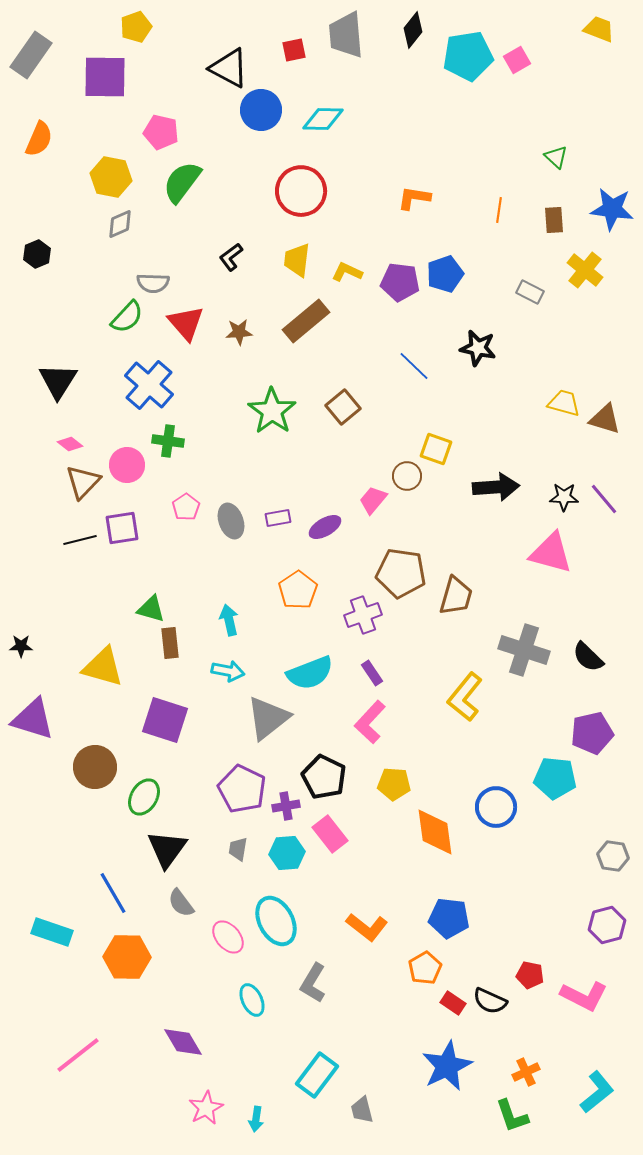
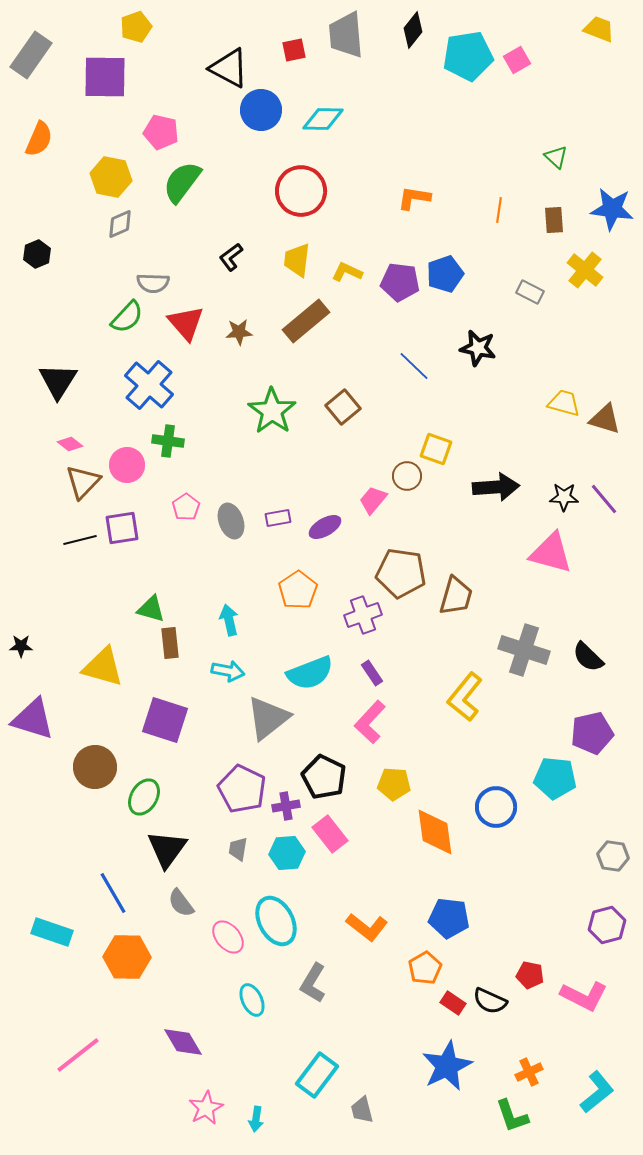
orange cross at (526, 1072): moved 3 px right
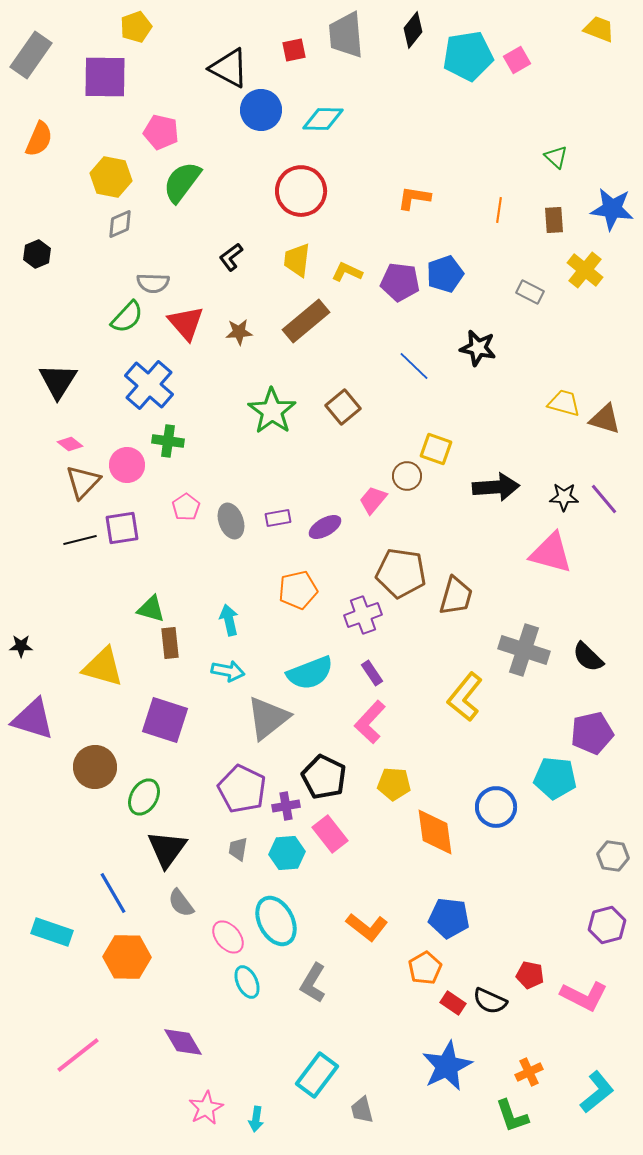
orange pentagon at (298, 590): rotated 21 degrees clockwise
cyan ellipse at (252, 1000): moved 5 px left, 18 px up
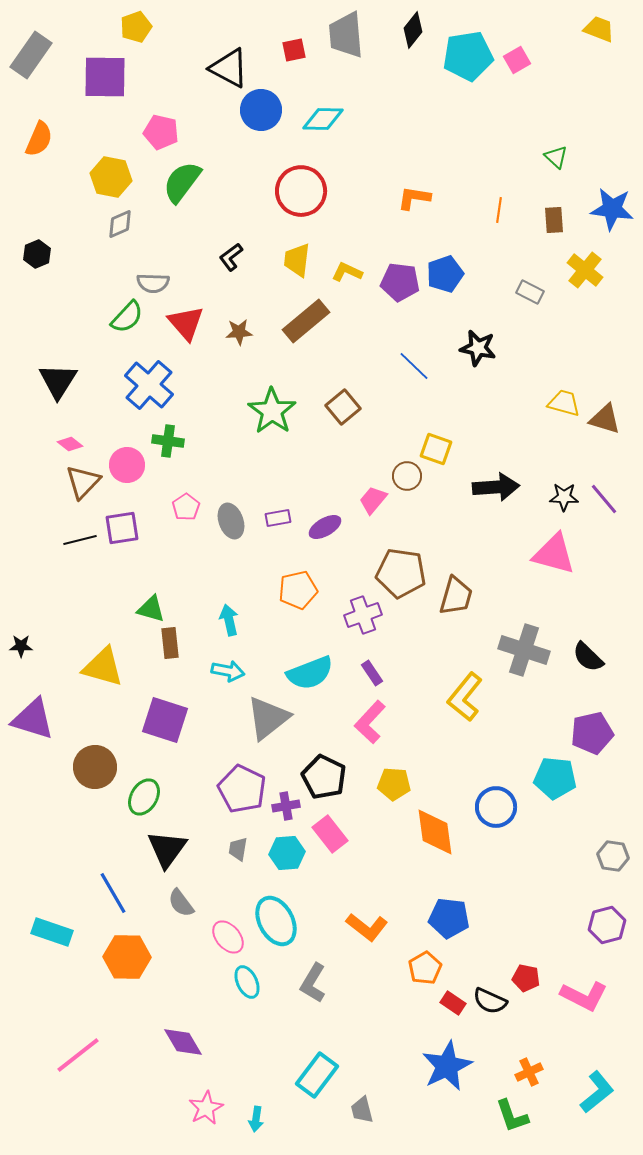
pink triangle at (551, 553): moved 3 px right, 1 px down
red pentagon at (530, 975): moved 4 px left, 3 px down
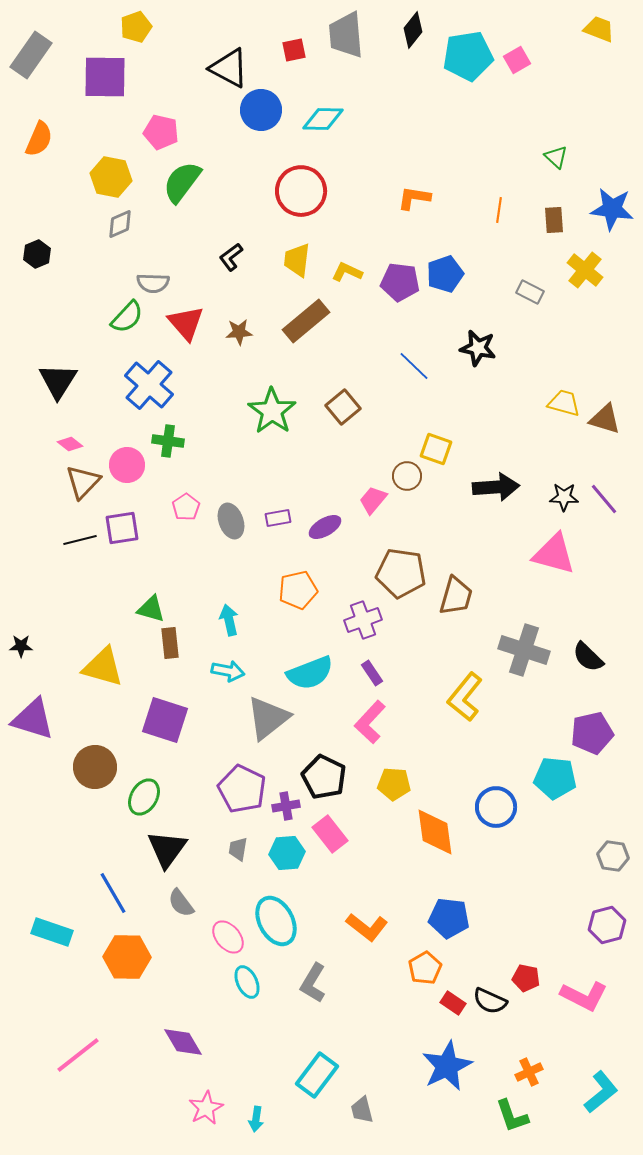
purple cross at (363, 615): moved 5 px down
cyan L-shape at (597, 1092): moved 4 px right
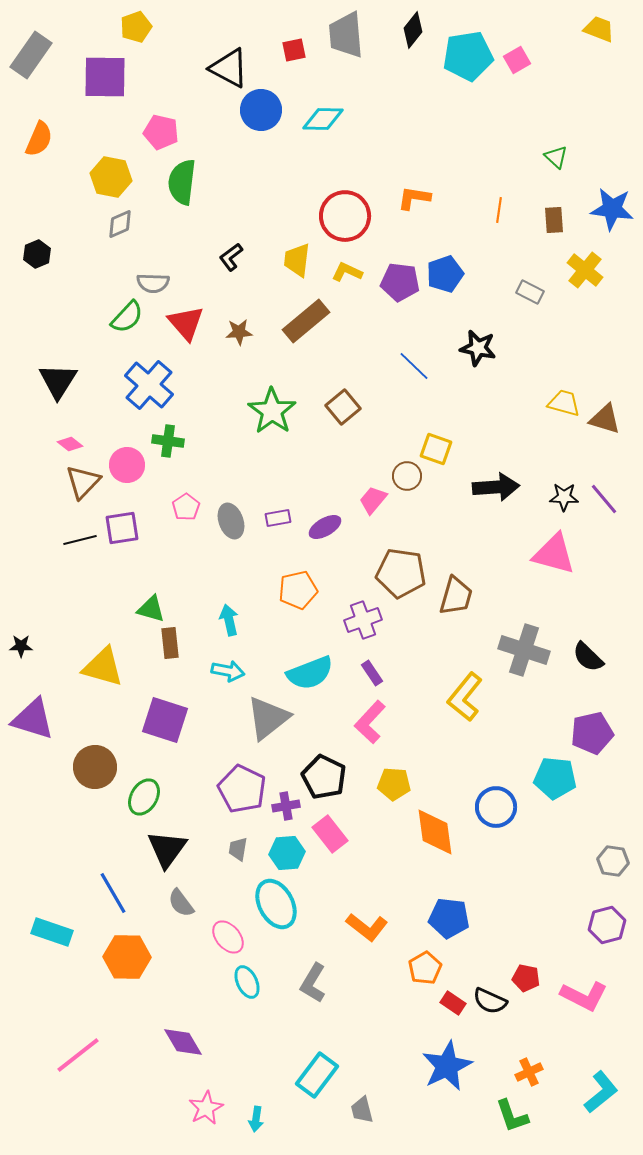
green semicircle at (182, 182): rotated 30 degrees counterclockwise
red circle at (301, 191): moved 44 px right, 25 px down
gray hexagon at (613, 856): moved 5 px down
cyan ellipse at (276, 921): moved 17 px up
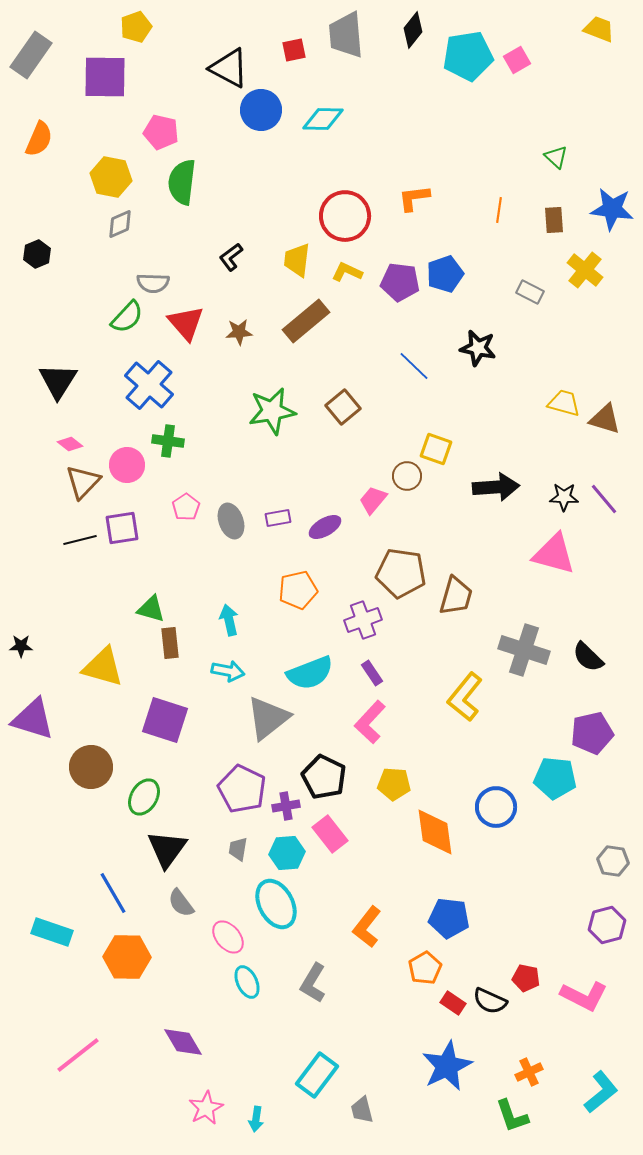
orange L-shape at (414, 198): rotated 16 degrees counterclockwise
green star at (272, 411): rotated 27 degrees clockwise
brown circle at (95, 767): moved 4 px left
orange L-shape at (367, 927): rotated 90 degrees clockwise
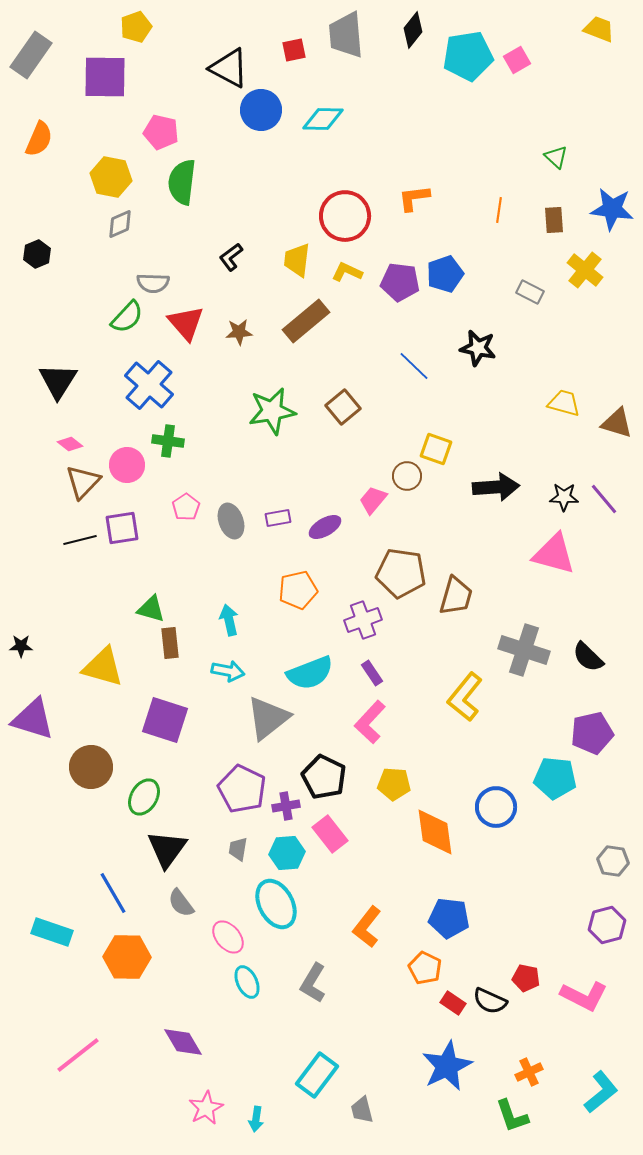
brown triangle at (605, 419): moved 12 px right, 4 px down
orange pentagon at (425, 968): rotated 16 degrees counterclockwise
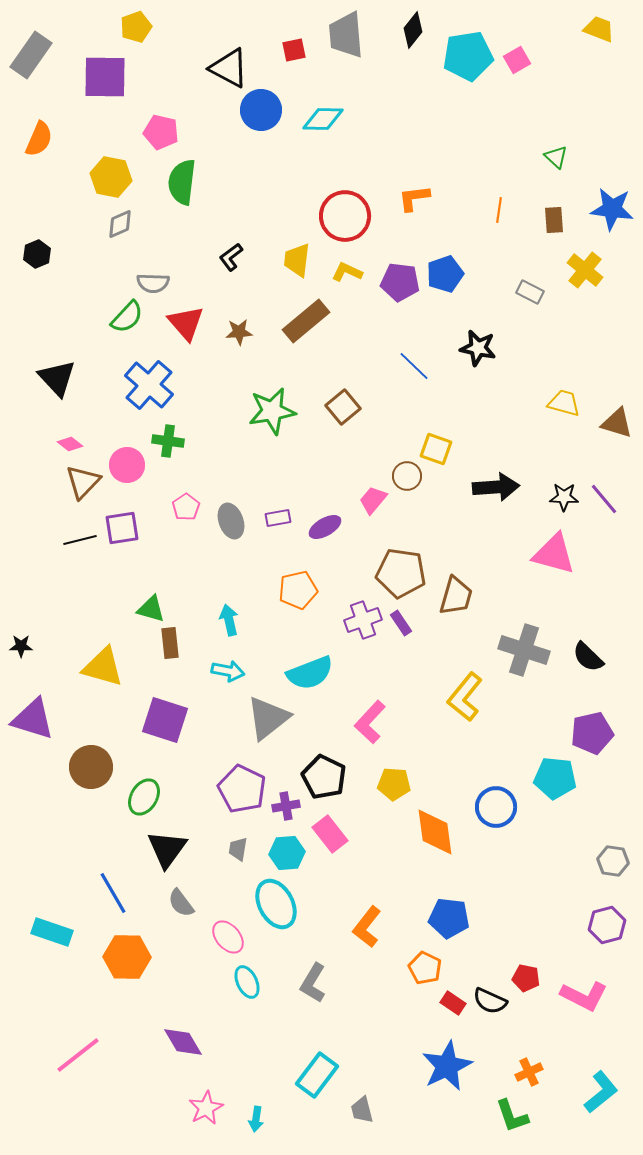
black triangle at (58, 381): moved 1 px left, 3 px up; rotated 15 degrees counterclockwise
purple rectangle at (372, 673): moved 29 px right, 50 px up
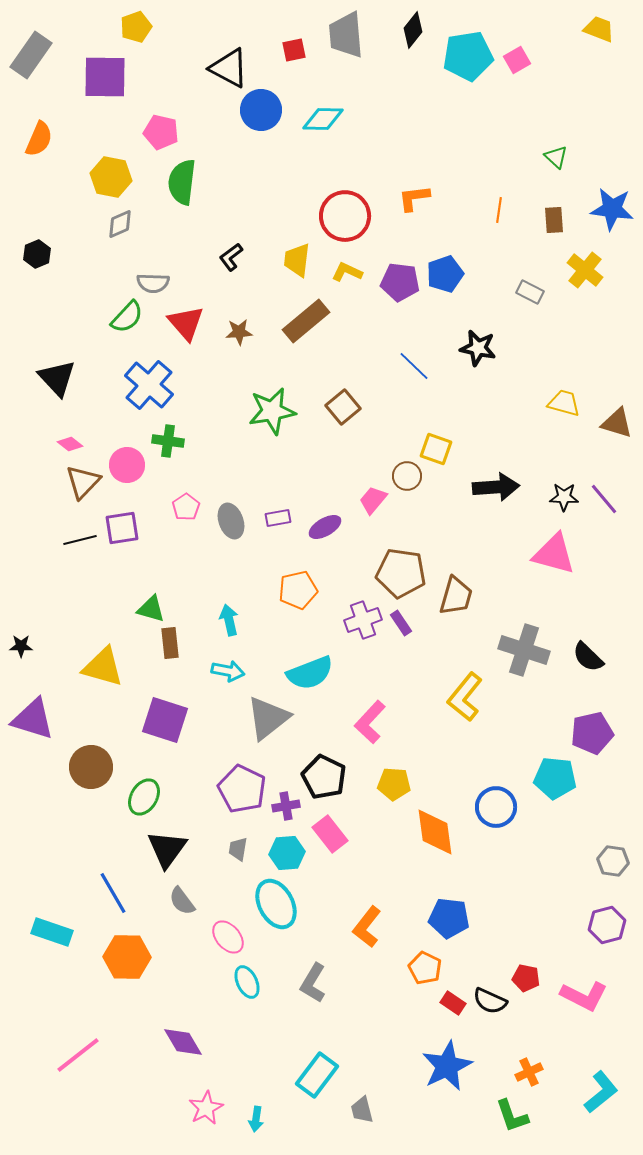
gray semicircle at (181, 903): moved 1 px right, 2 px up
